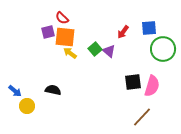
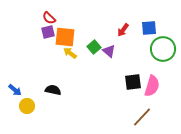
red semicircle: moved 13 px left
red arrow: moved 2 px up
green square: moved 1 px left, 2 px up
blue arrow: moved 1 px up
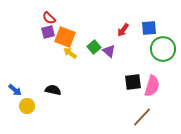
orange square: rotated 15 degrees clockwise
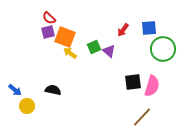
green square: rotated 16 degrees clockwise
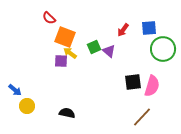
purple square: moved 13 px right, 29 px down; rotated 16 degrees clockwise
black semicircle: moved 14 px right, 23 px down
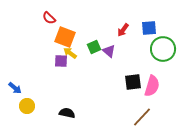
blue arrow: moved 2 px up
